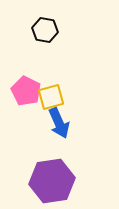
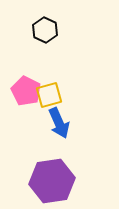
black hexagon: rotated 15 degrees clockwise
yellow square: moved 2 px left, 2 px up
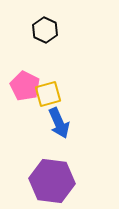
pink pentagon: moved 1 px left, 5 px up
yellow square: moved 1 px left, 1 px up
purple hexagon: rotated 15 degrees clockwise
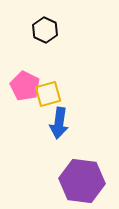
blue arrow: rotated 32 degrees clockwise
purple hexagon: moved 30 px right
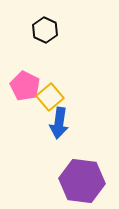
yellow square: moved 2 px right, 3 px down; rotated 24 degrees counterclockwise
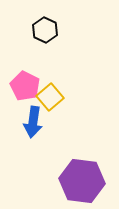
blue arrow: moved 26 px left, 1 px up
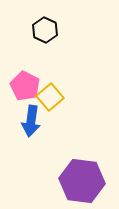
blue arrow: moved 2 px left, 1 px up
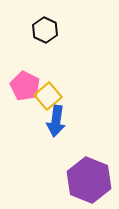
yellow square: moved 2 px left, 1 px up
blue arrow: moved 25 px right
purple hexagon: moved 7 px right, 1 px up; rotated 15 degrees clockwise
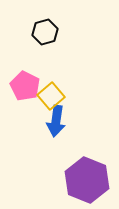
black hexagon: moved 2 px down; rotated 20 degrees clockwise
yellow square: moved 3 px right
purple hexagon: moved 2 px left
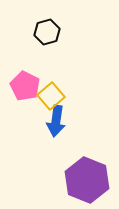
black hexagon: moved 2 px right
